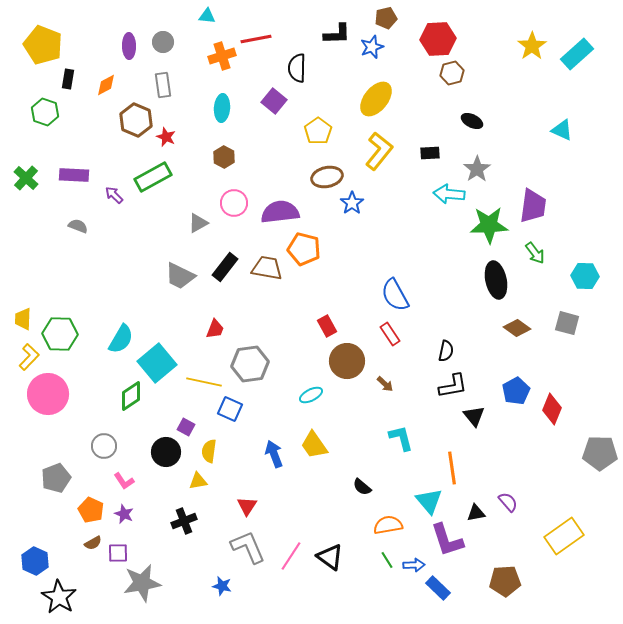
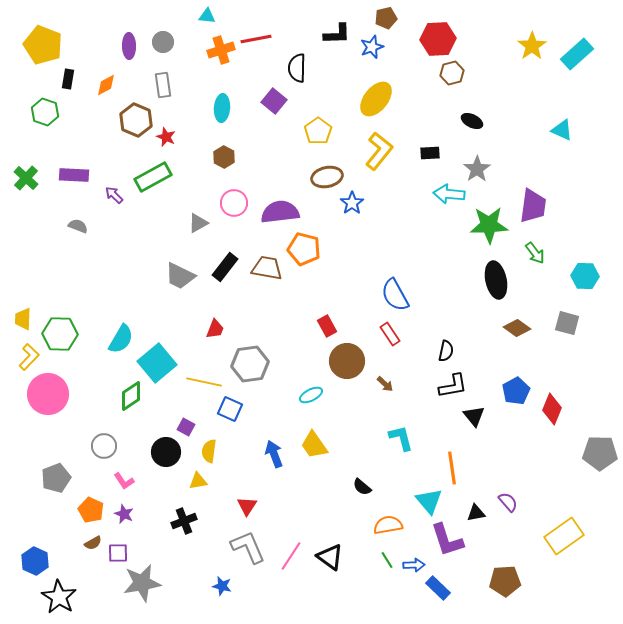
orange cross at (222, 56): moved 1 px left, 6 px up
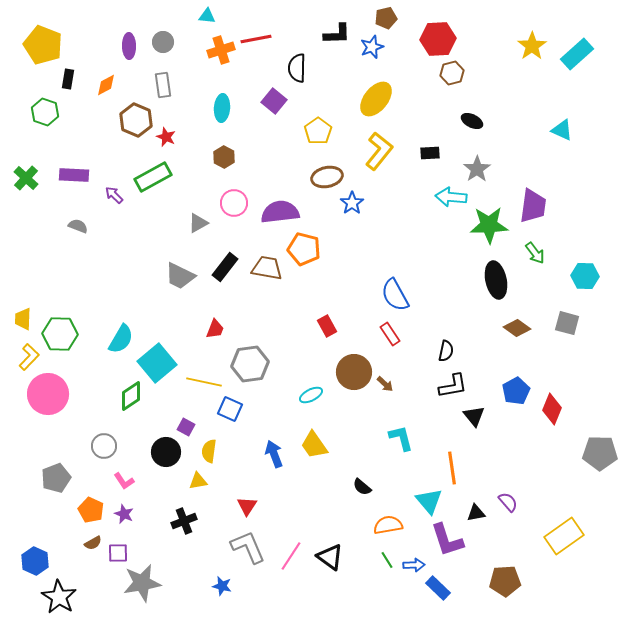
cyan arrow at (449, 194): moved 2 px right, 3 px down
brown circle at (347, 361): moved 7 px right, 11 px down
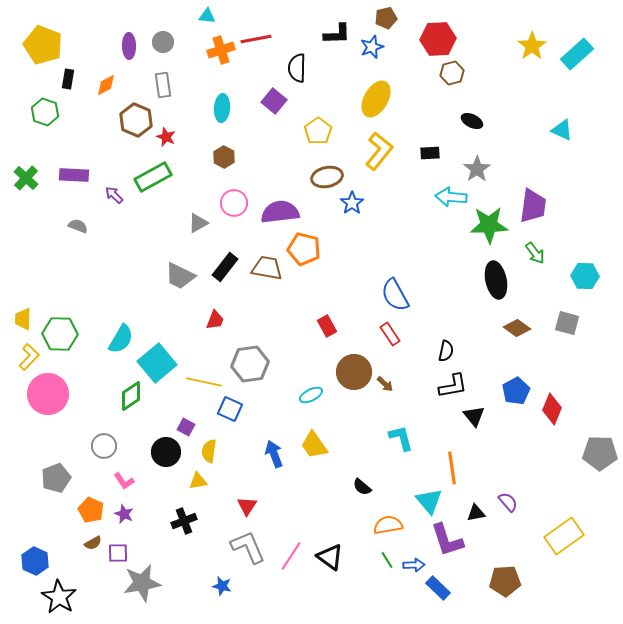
yellow ellipse at (376, 99): rotated 9 degrees counterclockwise
red trapezoid at (215, 329): moved 9 px up
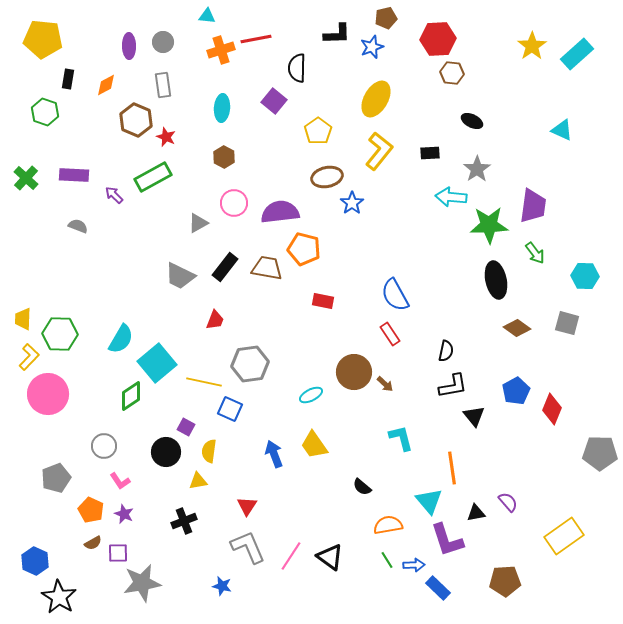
yellow pentagon at (43, 45): moved 6 px up; rotated 15 degrees counterclockwise
brown hexagon at (452, 73): rotated 20 degrees clockwise
red rectangle at (327, 326): moved 4 px left, 25 px up; rotated 50 degrees counterclockwise
pink L-shape at (124, 481): moved 4 px left
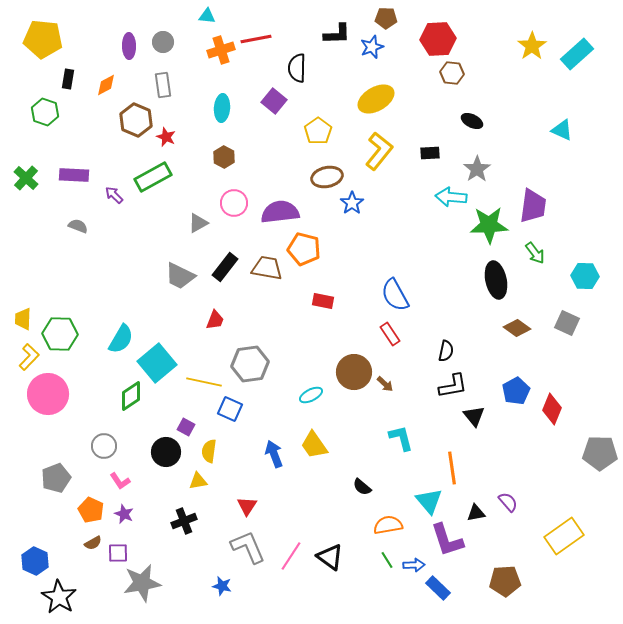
brown pentagon at (386, 18): rotated 15 degrees clockwise
yellow ellipse at (376, 99): rotated 30 degrees clockwise
gray square at (567, 323): rotated 10 degrees clockwise
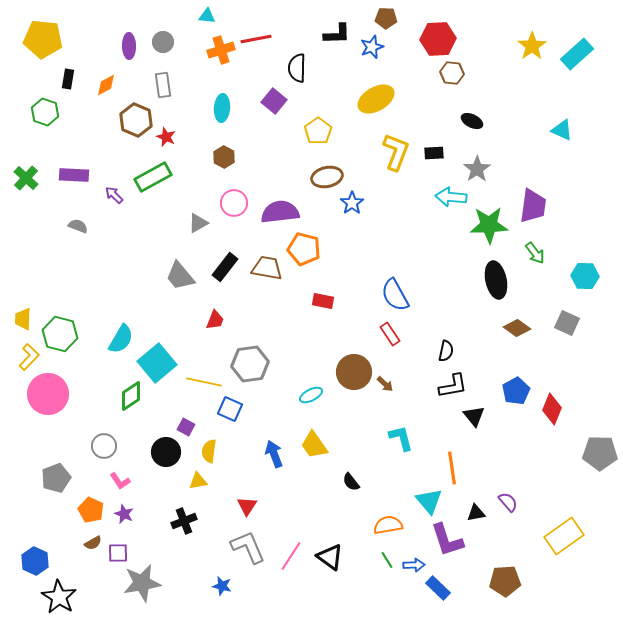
yellow L-shape at (379, 151): moved 17 px right, 1 px down; rotated 18 degrees counterclockwise
black rectangle at (430, 153): moved 4 px right
gray trapezoid at (180, 276): rotated 24 degrees clockwise
green hexagon at (60, 334): rotated 12 degrees clockwise
black semicircle at (362, 487): moved 11 px left, 5 px up; rotated 12 degrees clockwise
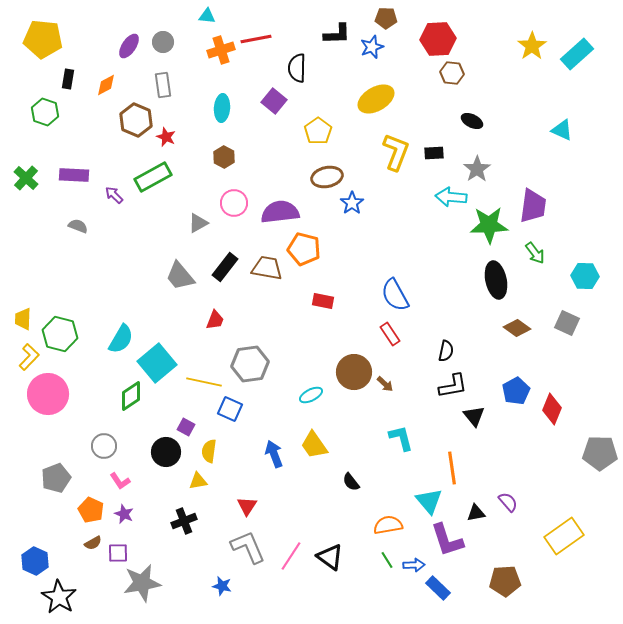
purple ellipse at (129, 46): rotated 35 degrees clockwise
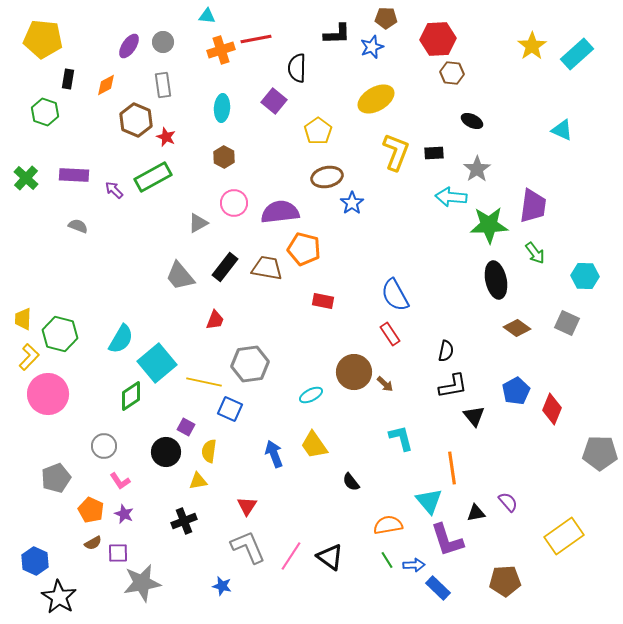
purple arrow at (114, 195): moved 5 px up
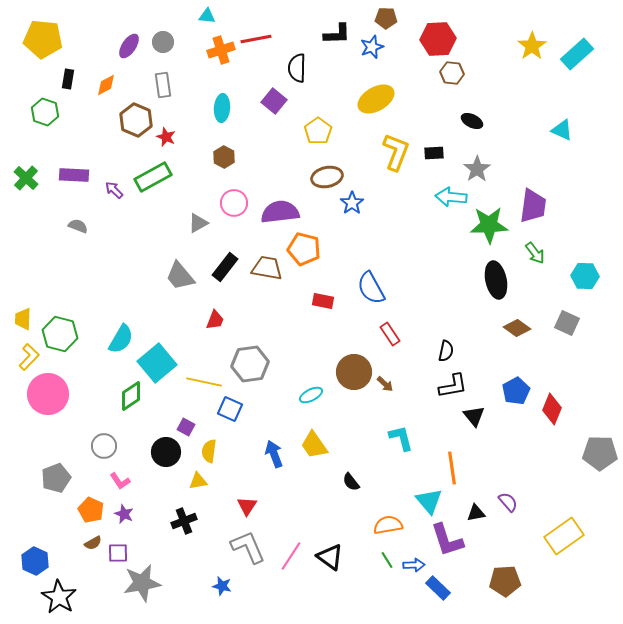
blue semicircle at (395, 295): moved 24 px left, 7 px up
